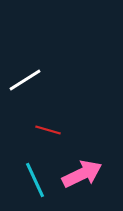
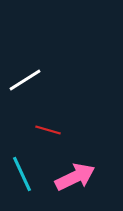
pink arrow: moved 7 px left, 3 px down
cyan line: moved 13 px left, 6 px up
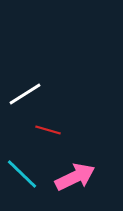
white line: moved 14 px down
cyan line: rotated 21 degrees counterclockwise
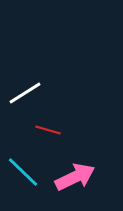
white line: moved 1 px up
cyan line: moved 1 px right, 2 px up
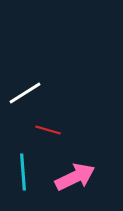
cyan line: rotated 42 degrees clockwise
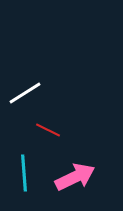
red line: rotated 10 degrees clockwise
cyan line: moved 1 px right, 1 px down
